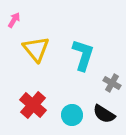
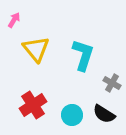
red cross: rotated 16 degrees clockwise
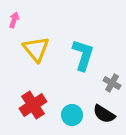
pink arrow: rotated 14 degrees counterclockwise
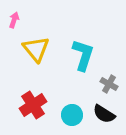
gray cross: moved 3 px left, 1 px down
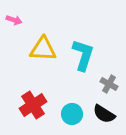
pink arrow: rotated 91 degrees clockwise
yellow triangle: moved 7 px right; rotated 48 degrees counterclockwise
cyan circle: moved 1 px up
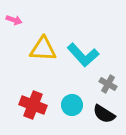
cyan L-shape: rotated 120 degrees clockwise
gray cross: moved 1 px left
red cross: rotated 36 degrees counterclockwise
cyan circle: moved 9 px up
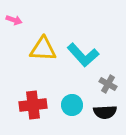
red cross: rotated 28 degrees counterclockwise
black semicircle: moved 1 px right, 2 px up; rotated 35 degrees counterclockwise
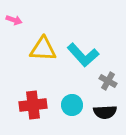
gray cross: moved 3 px up
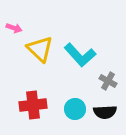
pink arrow: moved 8 px down
yellow triangle: moved 3 px left; rotated 40 degrees clockwise
cyan L-shape: moved 3 px left
cyan circle: moved 3 px right, 4 px down
